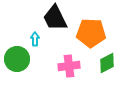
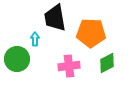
black trapezoid: rotated 16 degrees clockwise
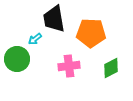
black trapezoid: moved 1 px left, 1 px down
cyan arrow: rotated 128 degrees counterclockwise
green diamond: moved 4 px right, 5 px down
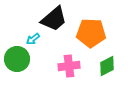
black trapezoid: rotated 120 degrees counterclockwise
cyan arrow: moved 2 px left
green diamond: moved 4 px left, 2 px up
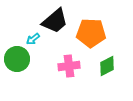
black trapezoid: moved 1 px right, 2 px down
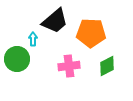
cyan arrow: rotated 128 degrees clockwise
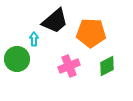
cyan arrow: moved 1 px right
pink cross: rotated 15 degrees counterclockwise
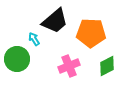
cyan arrow: rotated 32 degrees counterclockwise
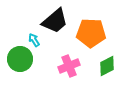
cyan arrow: moved 1 px down
green circle: moved 3 px right
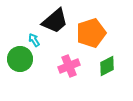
orange pentagon: rotated 20 degrees counterclockwise
